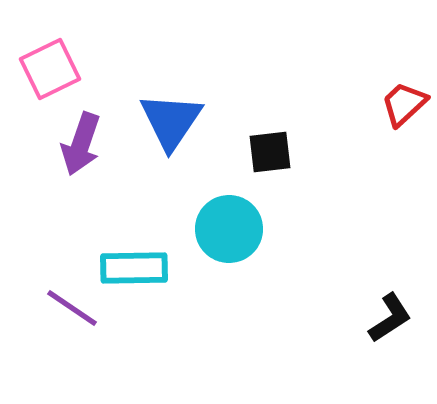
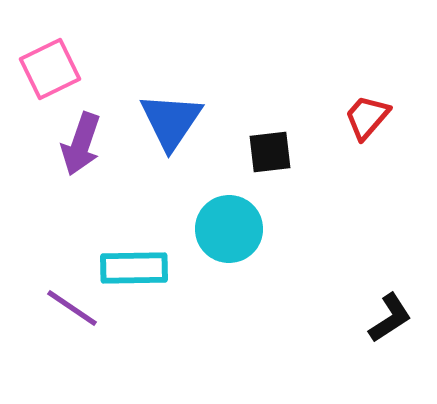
red trapezoid: moved 37 px left, 13 px down; rotated 6 degrees counterclockwise
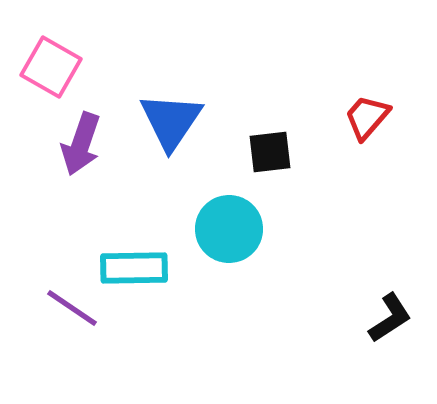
pink square: moved 1 px right, 2 px up; rotated 34 degrees counterclockwise
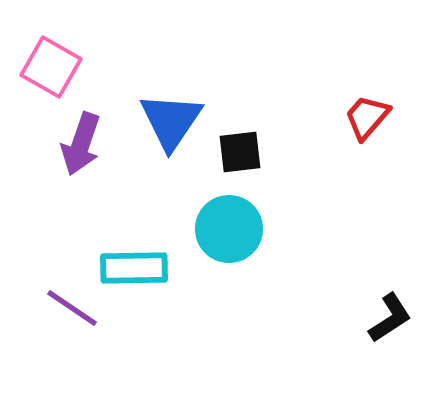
black square: moved 30 px left
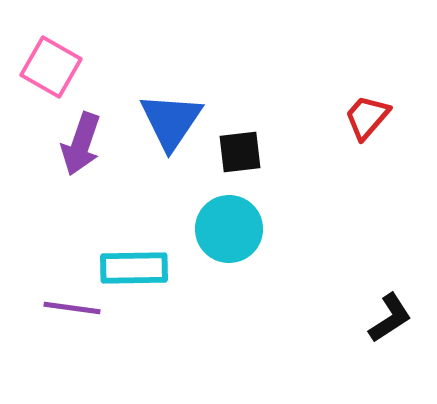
purple line: rotated 26 degrees counterclockwise
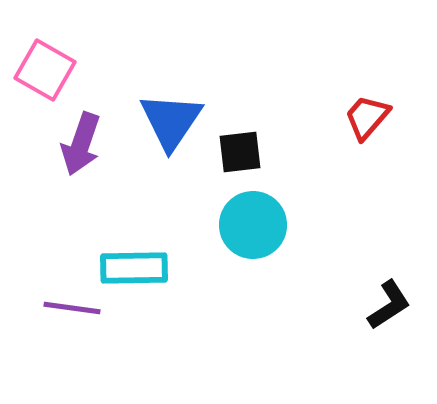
pink square: moved 6 px left, 3 px down
cyan circle: moved 24 px right, 4 px up
black L-shape: moved 1 px left, 13 px up
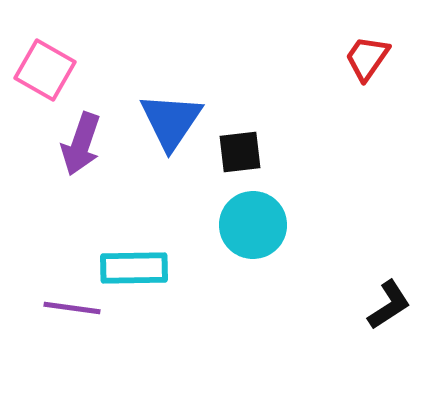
red trapezoid: moved 59 px up; rotated 6 degrees counterclockwise
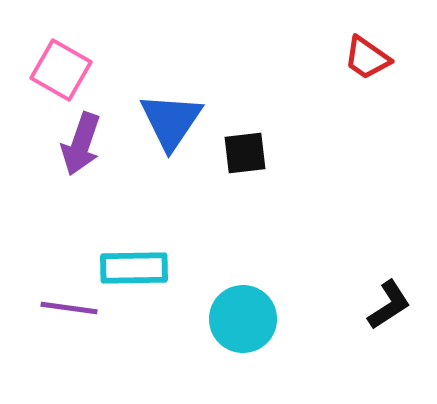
red trapezoid: rotated 90 degrees counterclockwise
pink square: moved 16 px right
black square: moved 5 px right, 1 px down
cyan circle: moved 10 px left, 94 px down
purple line: moved 3 px left
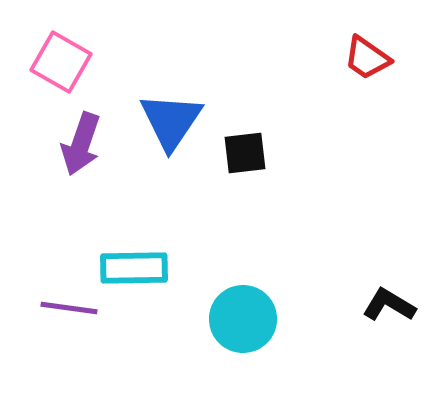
pink square: moved 8 px up
black L-shape: rotated 116 degrees counterclockwise
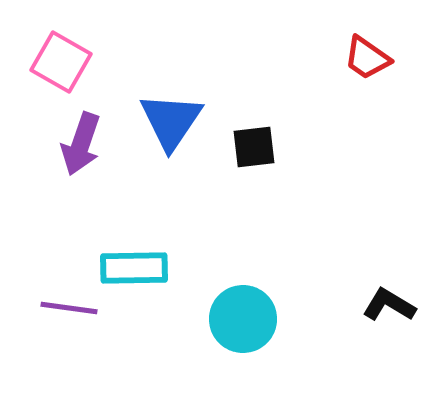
black square: moved 9 px right, 6 px up
